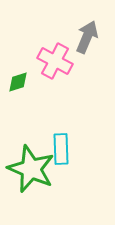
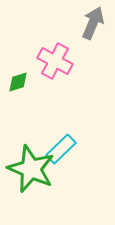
gray arrow: moved 6 px right, 14 px up
cyan rectangle: rotated 48 degrees clockwise
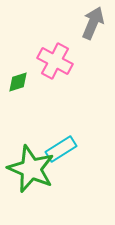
cyan rectangle: rotated 12 degrees clockwise
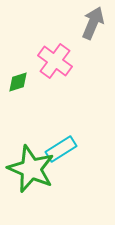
pink cross: rotated 8 degrees clockwise
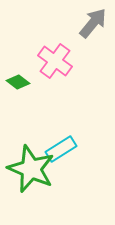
gray arrow: rotated 16 degrees clockwise
green diamond: rotated 55 degrees clockwise
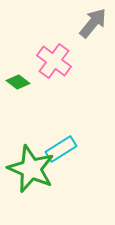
pink cross: moved 1 px left
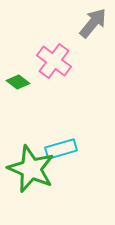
cyan rectangle: rotated 16 degrees clockwise
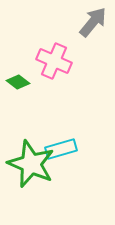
gray arrow: moved 1 px up
pink cross: rotated 12 degrees counterclockwise
green star: moved 5 px up
